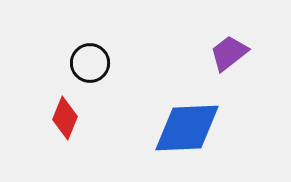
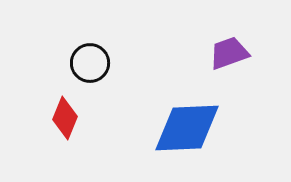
purple trapezoid: rotated 18 degrees clockwise
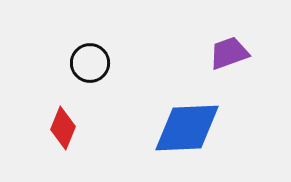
red diamond: moved 2 px left, 10 px down
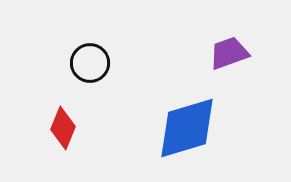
blue diamond: rotated 14 degrees counterclockwise
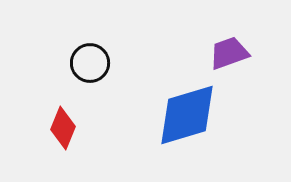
blue diamond: moved 13 px up
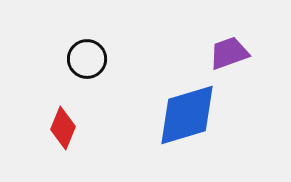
black circle: moved 3 px left, 4 px up
